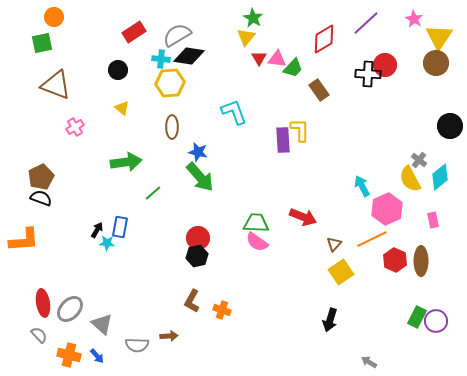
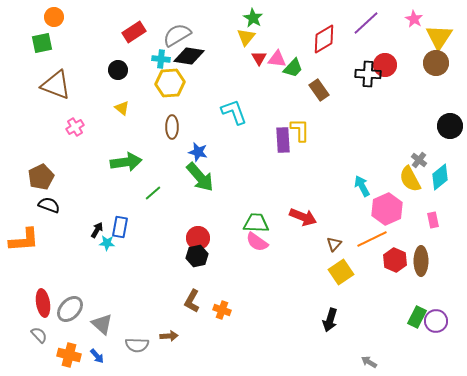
black semicircle at (41, 198): moved 8 px right, 7 px down
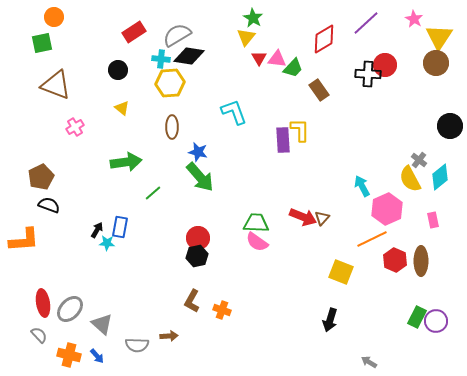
brown triangle at (334, 244): moved 12 px left, 26 px up
yellow square at (341, 272): rotated 35 degrees counterclockwise
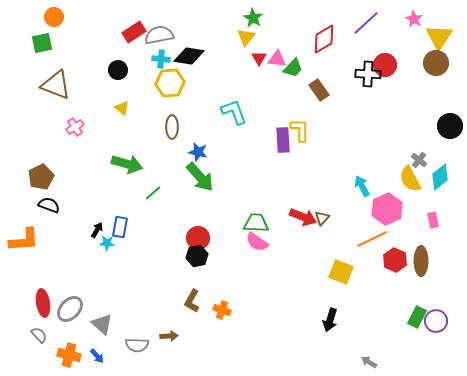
gray semicircle at (177, 35): moved 18 px left; rotated 20 degrees clockwise
green arrow at (126, 162): moved 1 px right, 2 px down; rotated 24 degrees clockwise
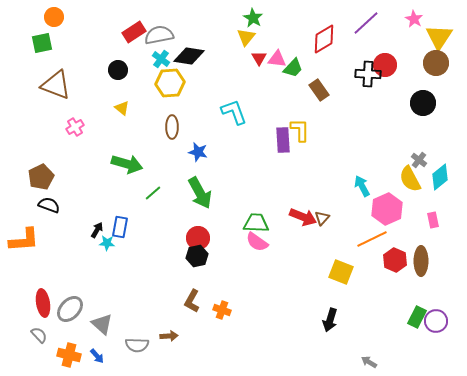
cyan cross at (161, 59): rotated 30 degrees clockwise
black circle at (450, 126): moved 27 px left, 23 px up
green arrow at (200, 177): moved 16 px down; rotated 12 degrees clockwise
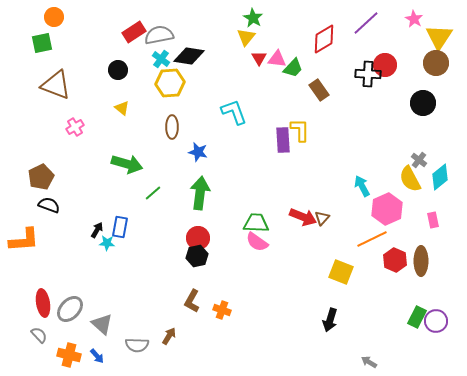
green arrow at (200, 193): rotated 144 degrees counterclockwise
brown arrow at (169, 336): rotated 54 degrees counterclockwise
